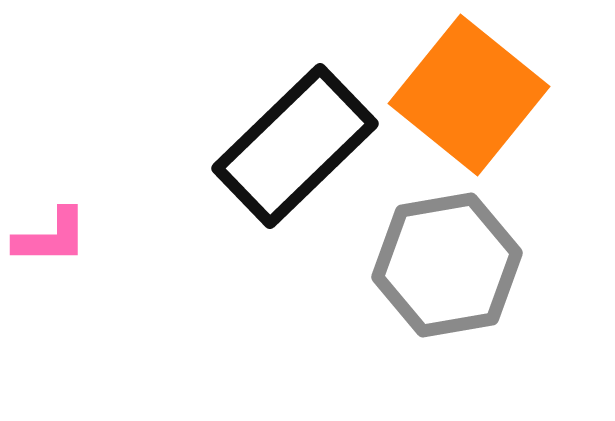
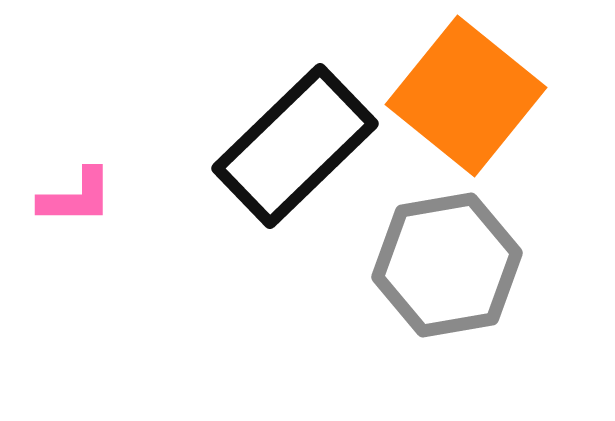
orange square: moved 3 px left, 1 px down
pink L-shape: moved 25 px right, 40 px up
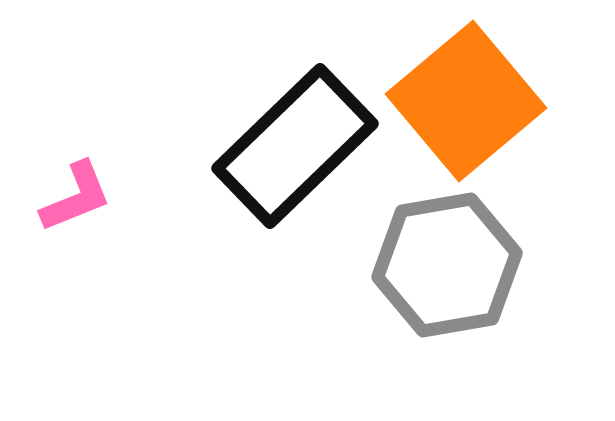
orange square: moved 5 px down; rotated 11 degrees clockwise
pink L-shape: rotated 22 degrees counterclockwise
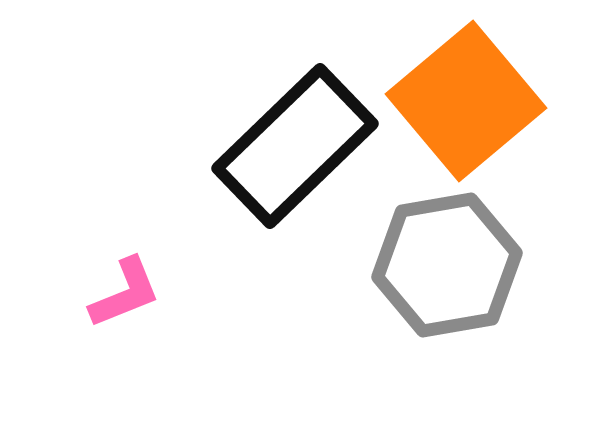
pink L-shape: moved 49 px right, 96 px down
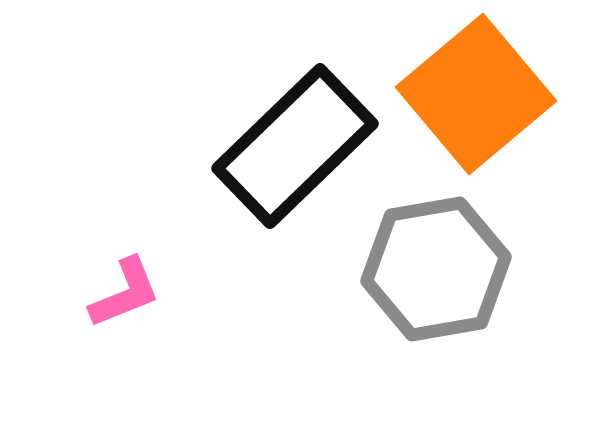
orange square: moved 10 px right, 7 px up
gray hexagon: moved 11 px left, 4 px down
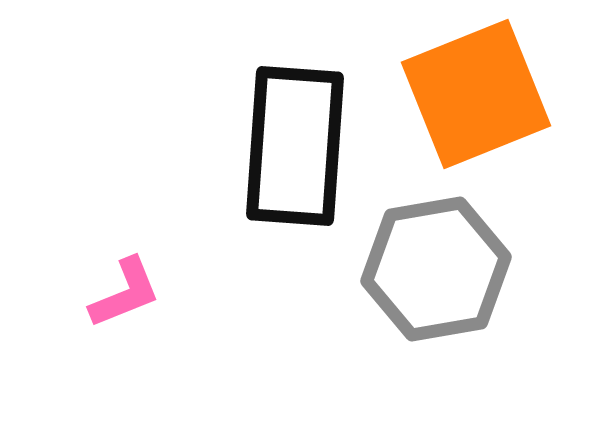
orange square: rotated 18 degrees clockwise
black rectangle: rotated 42 degrees counterclockwise
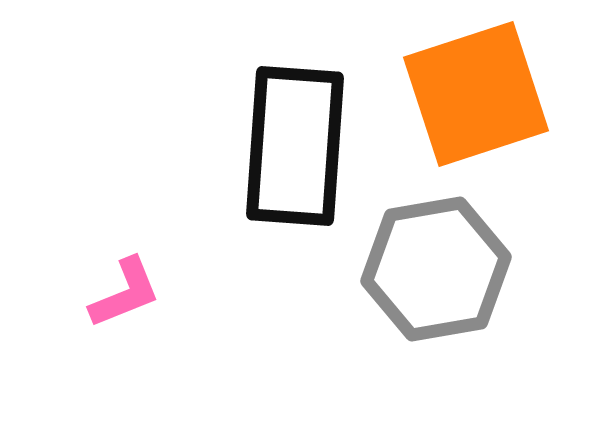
orange square: rotated 4 degrees clockwise
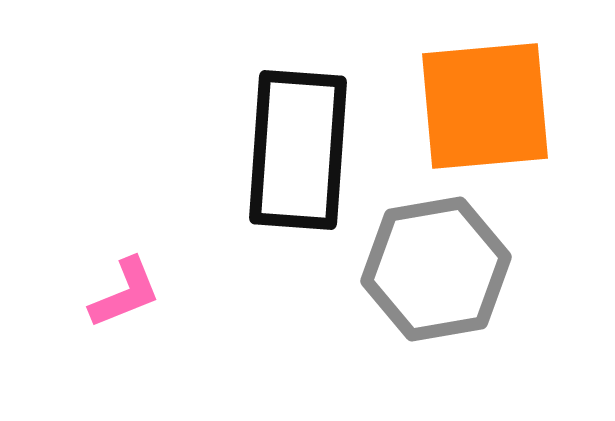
orange square: moved 9 px right, 12 px down; rotated 13 degrees clockwise
black rectangle: moved 3 px right, 4 px down
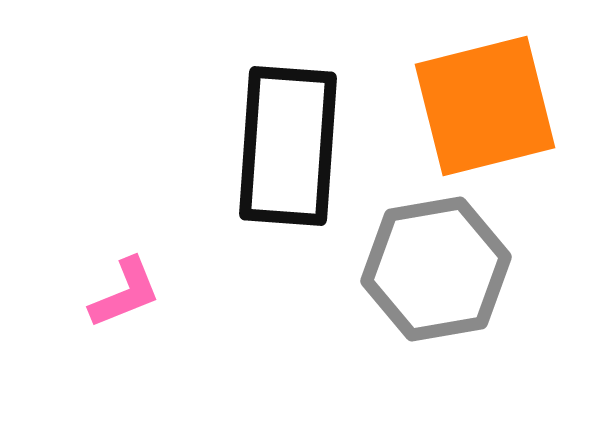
orange square: rotated 9 degrees counterclockwise
black rectangle: moved 10 px left, 4 px up
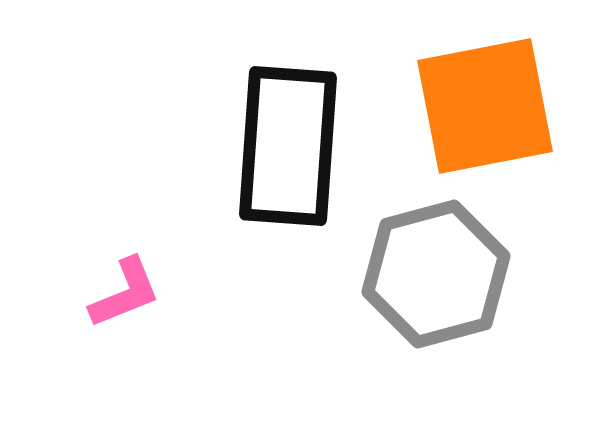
orange square: rotated 3 degrees clockwise
gray hexagon: moved 5 px down; rotated 5 degrees counterclockwise
